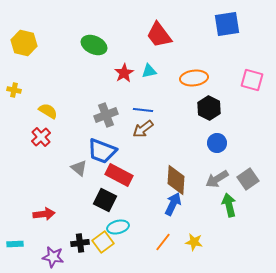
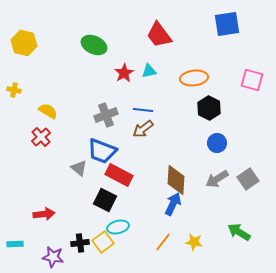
green arrow: moved 10 px right, 27 px down; rotated 45 degrees counterclockwise
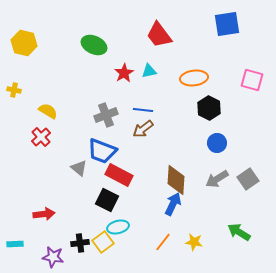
black square: moved 2 px right
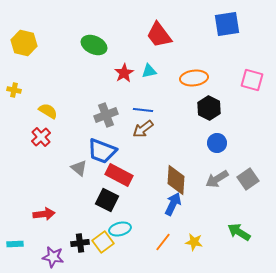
cyan ellipse: moved 2 px right, 2 px down
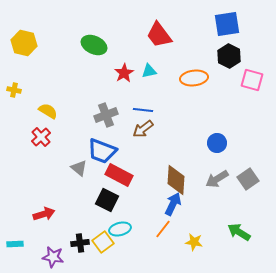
black hexagon: moved 20 px right, 52 px up
red arrow: rotated 10 degrees counterclockwise
orange line: moved 13 px up
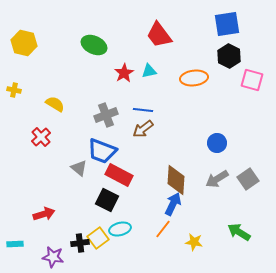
yellow semicircle: moved 7 px right, 7 px up
yellow square: moved 5 px left, 4 px up
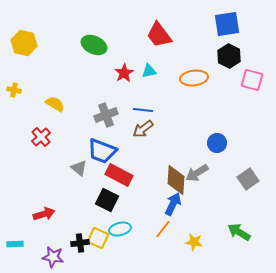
gray arrow: moved 20 px left, 6 px up
yellow square: rotated 30 degrees counterclockwise
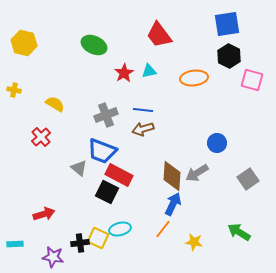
brown arrow: rotated 20 degrees clockwise
brown diamond: moved 4 px left, 4 px up
black square: moved 8 px up
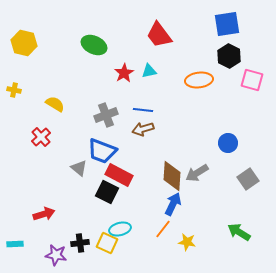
orange ellipse: moved 5 px right, 2 px down
blue circle: moved 11 px right
yellow square: moved 9 px right, 5 px down
yellow star: moved 7 px left
purple star: moved 3 px right, 2 px up
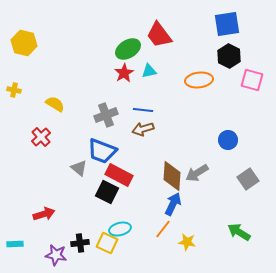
green ellipse: moved 34 px right, 4 px down; rotated 55 degrees counterclockwise
blue circle: moved 3 px up
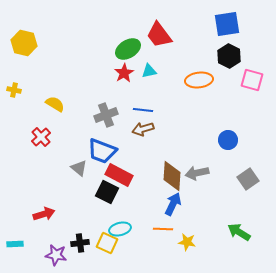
gray arrow: rotated 20 degrees clockwise
orange line: rotated 54 degrees clockwise
